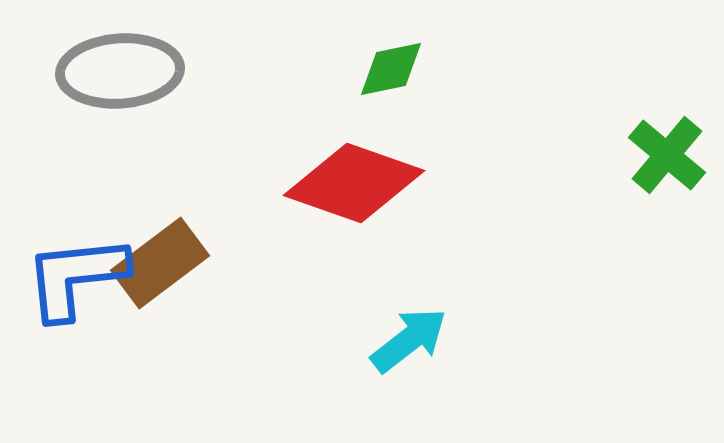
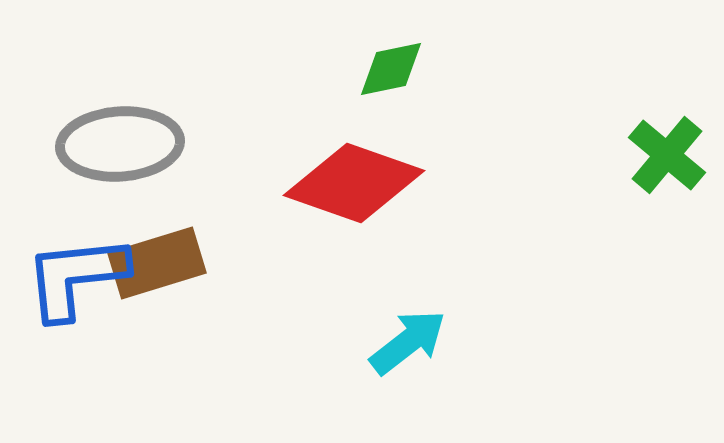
gray ellipse: moved 73 px down
brown rectangle: moved 3 px left; rotated 20 degrees clockwise
cyan arrow: moved 1 px left, 2 px down
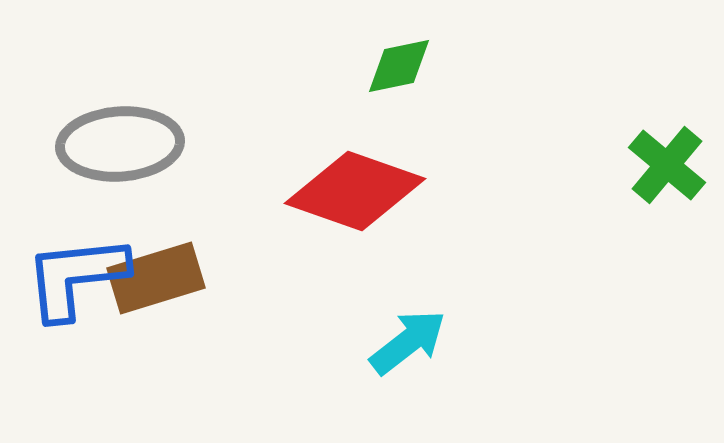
green diamond: moved 8 px right, 3 px up
green cross: moved 10 px down
red diamond: moved 1 px right, 8 px down
brown rectangle: moved 1 px left, 15 px down
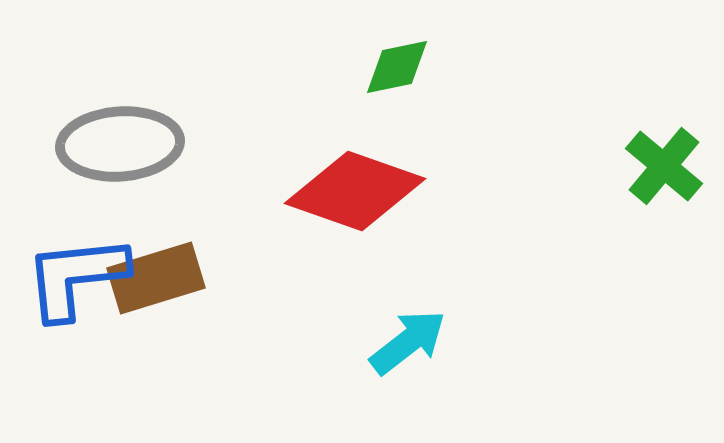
green diamond: moved 2 px left, 1 px down
green cross: moved 3 px left, 1 px down
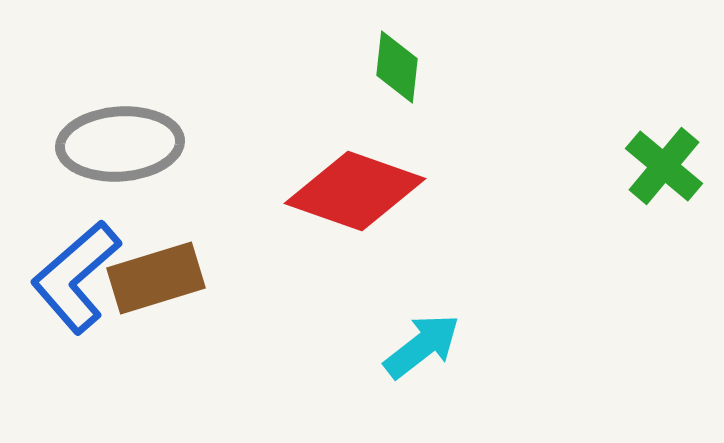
green diamond: rotated 72 degrees counterclockwise
blue L-shape: rotated 35 degrees counterclockwise
cyan arrow: moved 14 px right, 4 px down
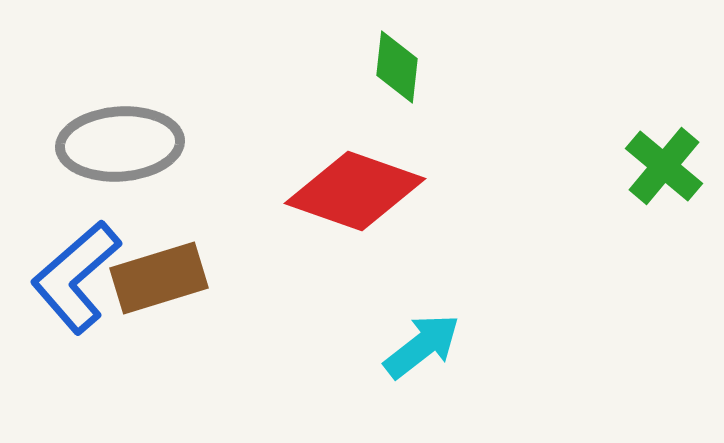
brown rectangle: moved 3 px right
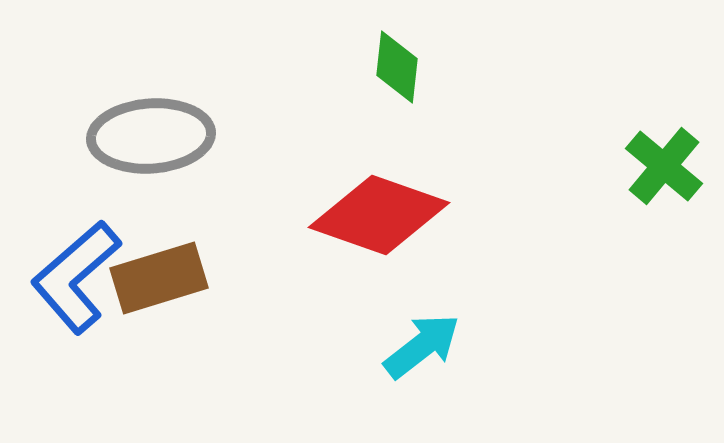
gray ellipse: moved 31 px right, 8 px up
red diamond: moved 24 px right, 24 px down
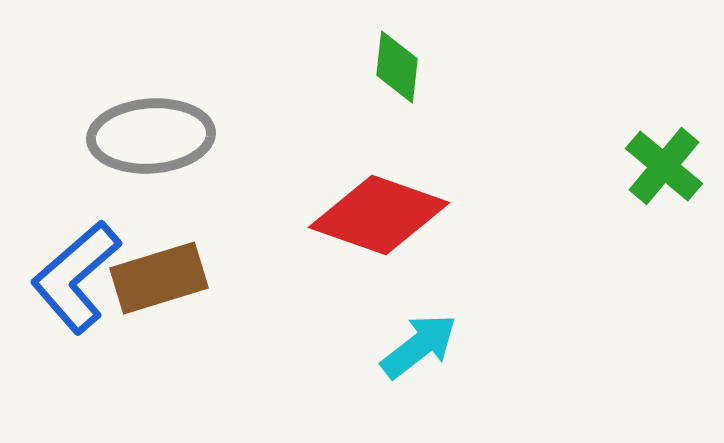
cyan arrow: moved 3 px left
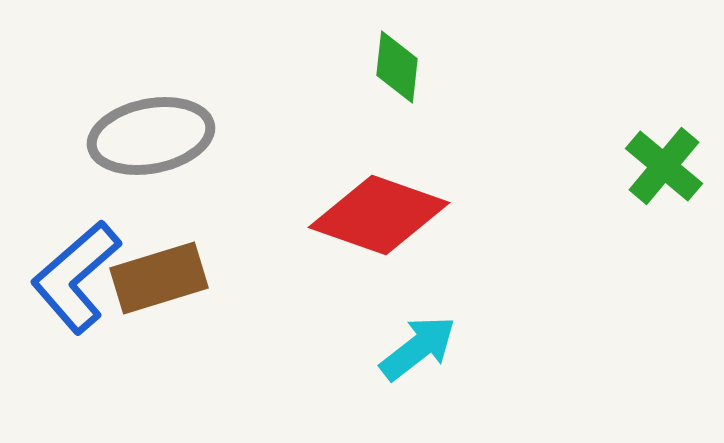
gray ellipse: rotated 7 degrees counterclockwise
cyan arrow: moved 1 px left, 2 px down
